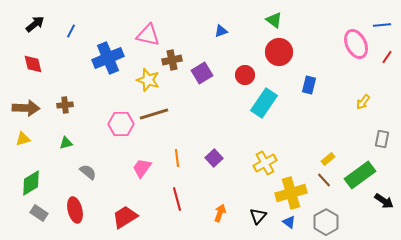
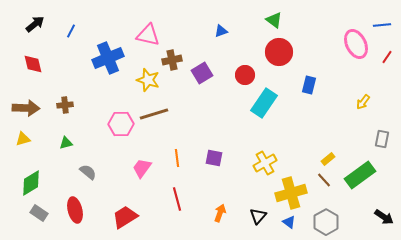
purple square at (214, 158): rotated 36 degrees counterclockwise
black arrow at (384, 201): moved 16 px down
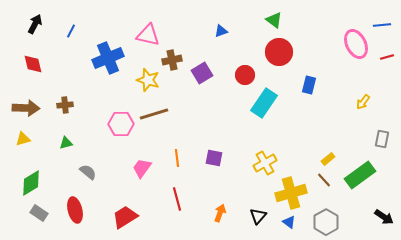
black arrow at (35, 24): rotated 24 degrees counterclockwise
red line at (387, 57): rotated 40 degrees clockwise
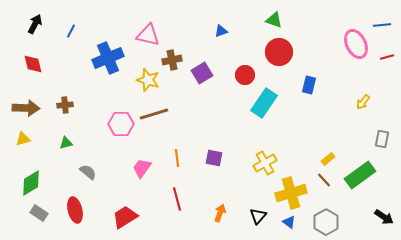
green triangle at (274, 20): rotated 18 degrees counterclockwise
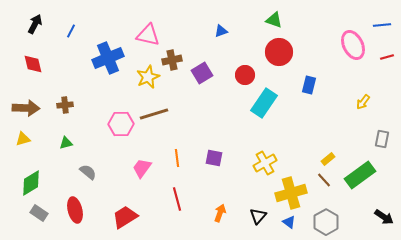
pink ellipse at (356, 44): moved 3 px left, 1 px down
yellow star at (148, 80): moved 3 px up; rotated 30 degrees clockwise
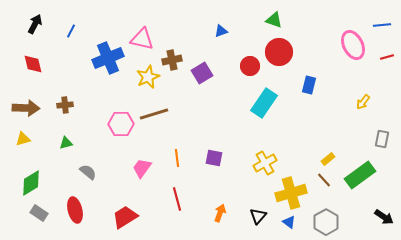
pink triangle at (148, 35): moved 6 px left, 4 px down
red circle at (245, 75): moved 5 px right, 9 px up
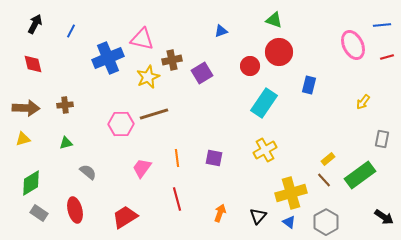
yellow cross at (265, 163): moved 13 px up
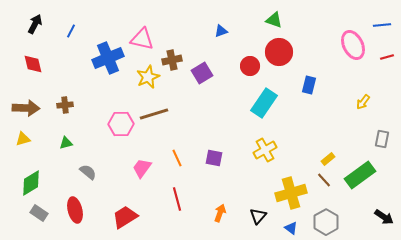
orange line at (177, 158): rotated 18 degrees counterclockwise
blue triangle at (289, 222): moved 2 px right, 6 px down
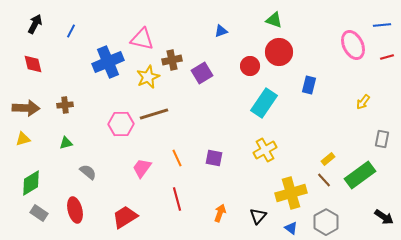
blue cross at (108, 58): moved 4 px down
